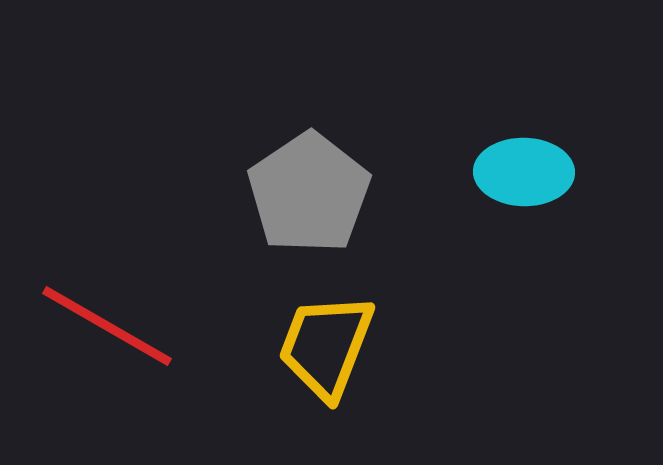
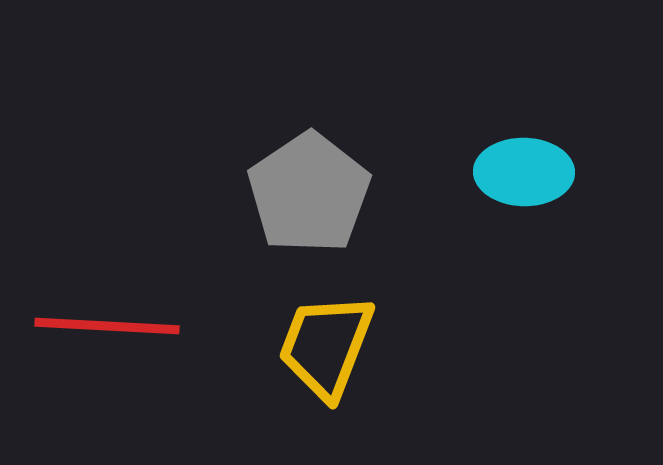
red line: rotated 27 degrees counterclockwise
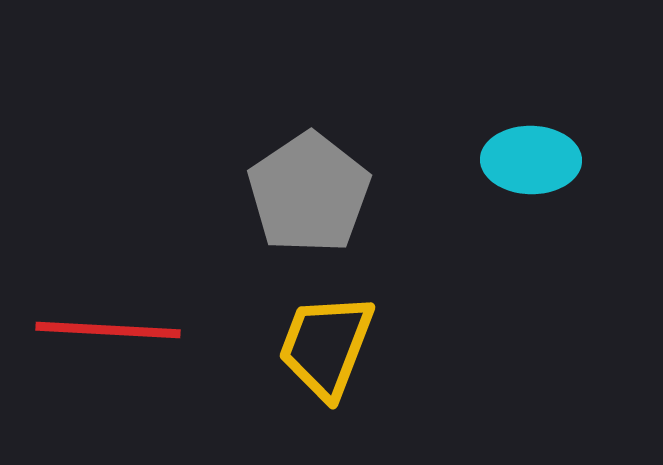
cyan ellipse: moved 7 px right, 12 px up
red line: moved 1 px right, 4 px down
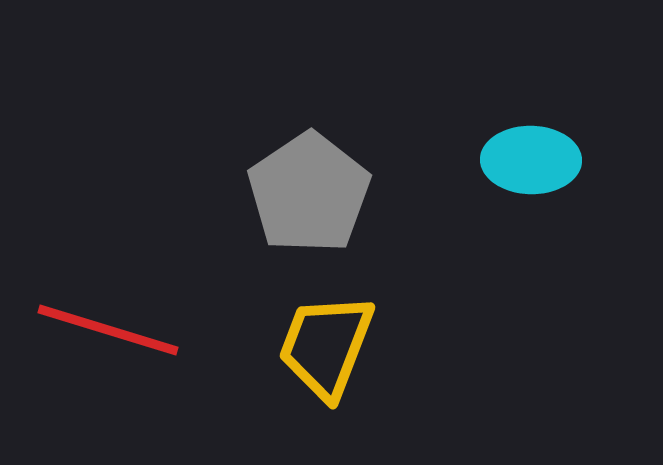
red line: rotated 14 degrees clockwise
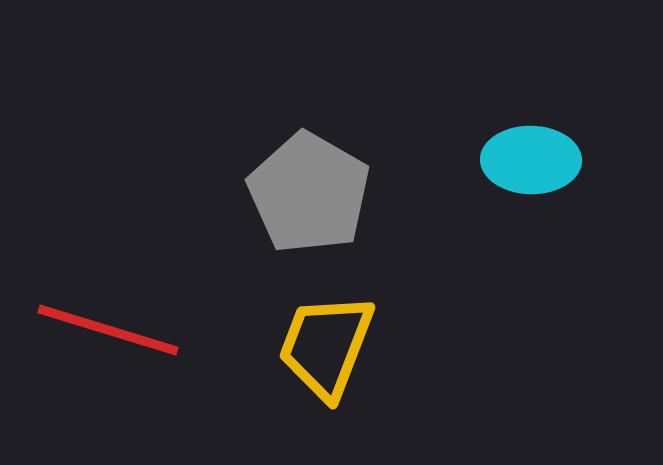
gray pentagon: rotated 8 degrees counterclockwise
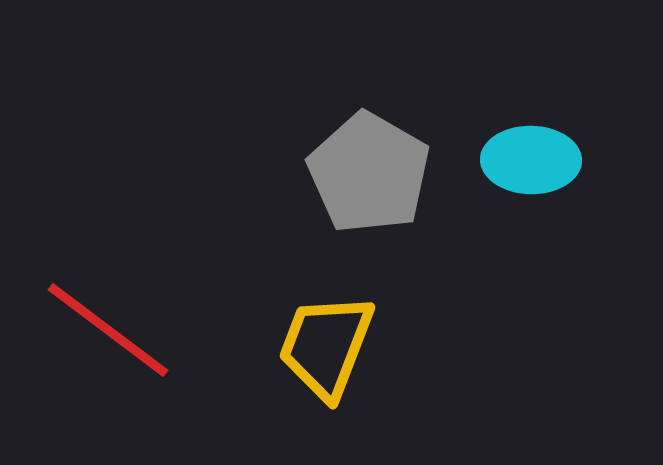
gray pentagon: moved 60 px right, 20 px up
red line: rotated 20 degrees clockwise
